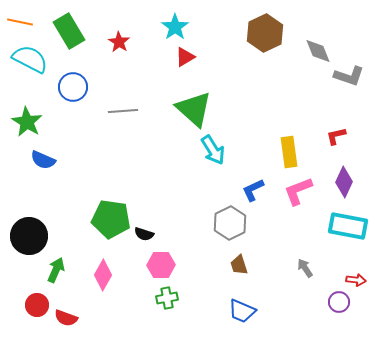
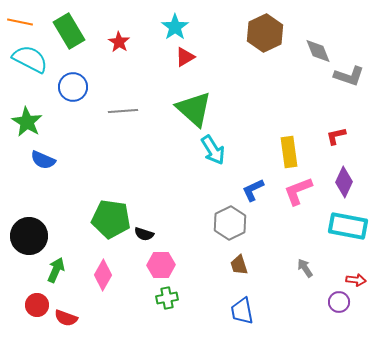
blue trapezoid: rotated 56 degrees clockwise
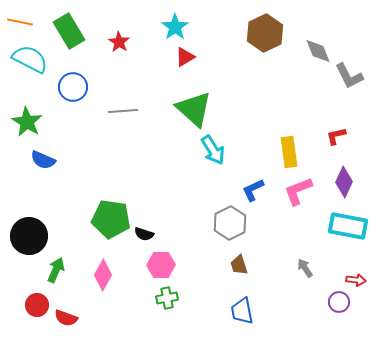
gray L-shape: rotated 44 degrees clockwise
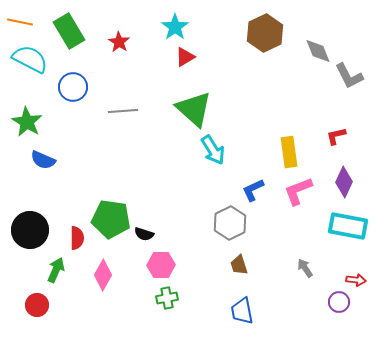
black circle: moved 1 px right, 6 px up
red semicircle: moved 11 px right, 80 px up; rotated 110 degrees counterclockwise
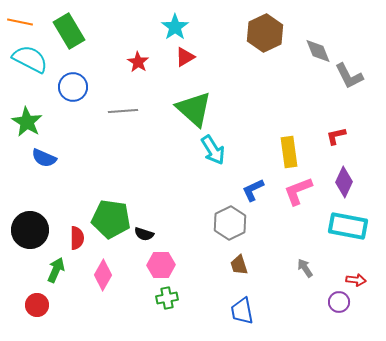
red star: moved 19 px right, 20 px down
blue semicircle: moved 1 px right, 2 px up
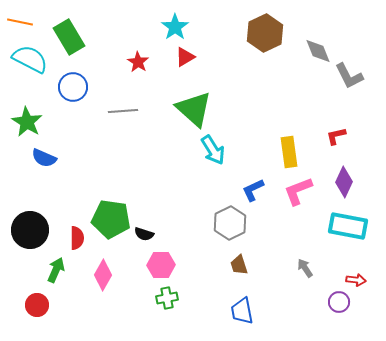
green rectangle: moved 6 px down
